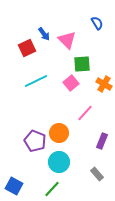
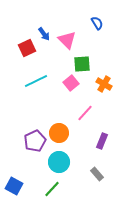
purple pentagon: rotated 25 degrees clockwise
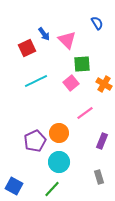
pink line: rotated 12 degrees clockwise
gray rectangle: moved 2 px right, 3 px down; rotated 24 degrees clockwise
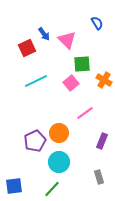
orange cross: moved 4 px up
blue square: rotated 36 degrees counterclockwise
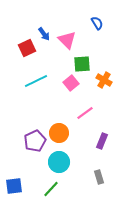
green line: moved 1 px left
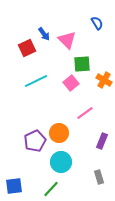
cyan circle: moved 2 px right
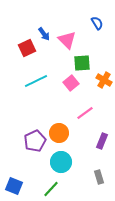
green square: moved 1 px up
blue square: rotated 30 degrees clockwise
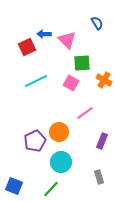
blue arrow: rotated 128 degrees clockwise
red square: moved 1 px up
pink square: rotated 21 degrees counterclockwise
orange circle: moved 1 px up
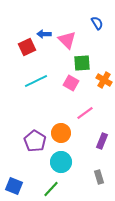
orange circle: moved 2 px right, 1 px down
purple pentagon: rotated 15 degrees counterclockwise
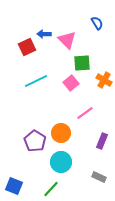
pink square: rotated 21 degrees clockwise
gray rectangle: rotated 48 degrees counterclockwise
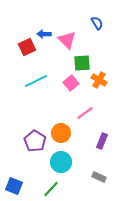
orange cross: moved 5 px left
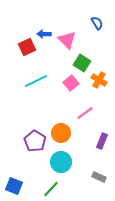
green square: rotated 36 degrees clockwise
